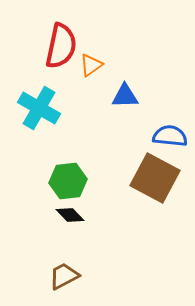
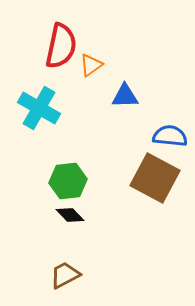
brown trapezoid: moved 1 px right, 1 px up
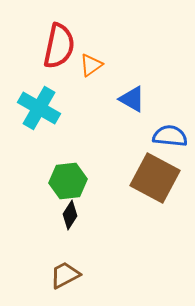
red semicircle: moved 2 px left
blue triangle: moved 7 px right, 3 px down; rotated 32 degrees clockwise
black diamond: rotated 76 degrees clockwise
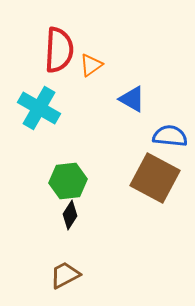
red semicircle: moved 4 px down; rotated 9 degrees counterclockwise
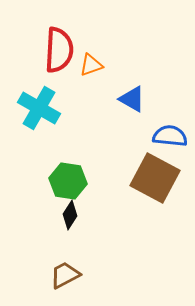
orange triangle: rotated 15 degrees clockwise
green hexagon: rotated 15 degrees clockwise
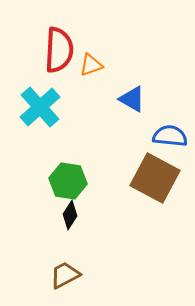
cyan cross: moved 1 px right, 1 px up; rotated 18 degrees clockwise
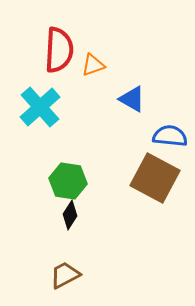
orange triangle: moved 2 px right
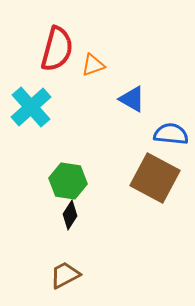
red semicircle: moved 2 px left, 1 px up; rotated 12 degrees clockwise
cyan cross: moved 9 px left
blue semicircle: moved 1 px right, 2 px up
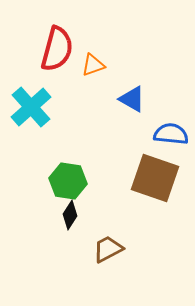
brown square: rotated 9 degrees counterclockwise
brown trapezoid: moved 43 px right, 26 px up
